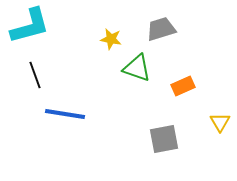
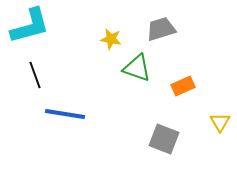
gray square: rotated 32 degrees clockwise
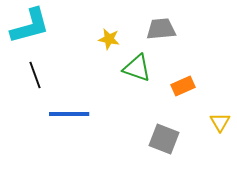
gray trapezoid: rotated 12 degrees clockwise
yellow star: moved 2 px left
blue line: moved 4 px right; rotated 9 degrees counterclockwise
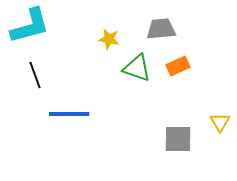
orange rectangle: moved 5 px left, 20 px up
gray square: moved 14 px right; rotated 20 degrees counterclockwise
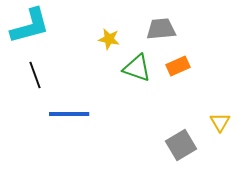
gray square: moved 3 px right, 6 px down; rotated 32 degrees counterclockwise
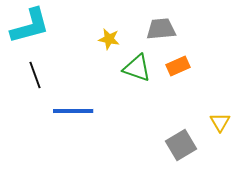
blue line: moved 4 px right, 3 px up
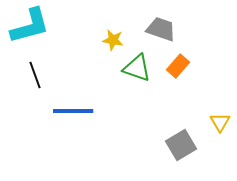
gray trapezoid: rotated 24 degrees clockwise
yellow star: moved 4 px right, 1 px down
orange rectangle: rotated 25 degrees counterclockwise
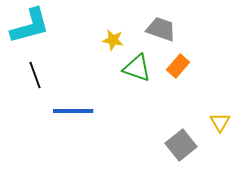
gray square: rotated 8 degrees counterclockwise
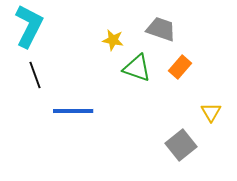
cyan L-shape: moved 1 px left; rotated 48 degrees counterclockwise
orange rectangle: moved 2 px right, 1 px down
yellow triangle: moved 9 px left, 10 px up
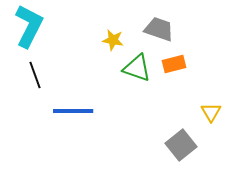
gray trapezoid: moved 2 px left
orange rectangle: moved 6 px left, 3 px up; rotated 35 degrees clockwise
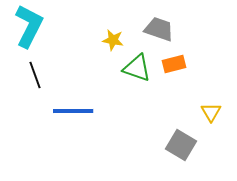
gray square: rotated 20 degrees counterclockwise
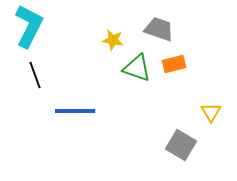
blue line: moved 2 px right
